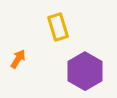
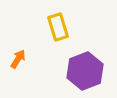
purple hexagon: rotated 9 degrees clockwise
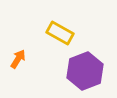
yellow rectangle: moved 2 px right, 6 px down; rotated 44 degrees counterclockwise
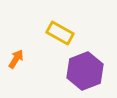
orange arrow: moved 2 px left
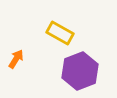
purple hexagon: moved 5 px left
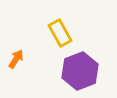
yellow rectangle: rotated 32 degrees clockwise
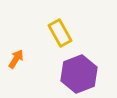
purple hexagon: moved 1 px left, 3 px down
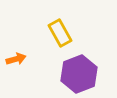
orange arrow: rotated 42 degrees clockwise
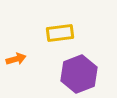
yellow rectangle: rotated 68 degrees counterclockwise
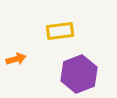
yellow rectangle: moved 2 px up
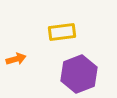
yellow rectangle: moved 2 px right, 1 px down
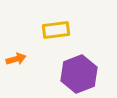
yellow rectangle: moved 6 px left, 2 px up
